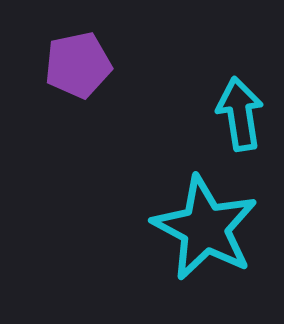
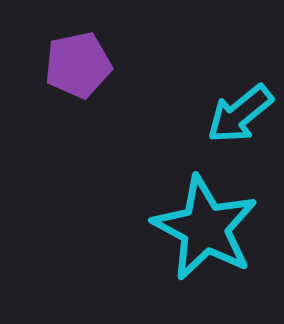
cyan arrow: rotated 120 degrees counterclockwise
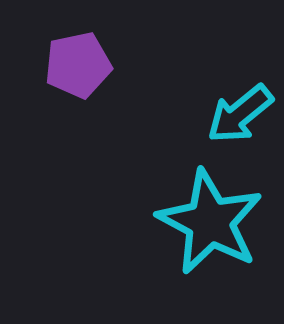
cyan star: moved 5 px right, 6 px up
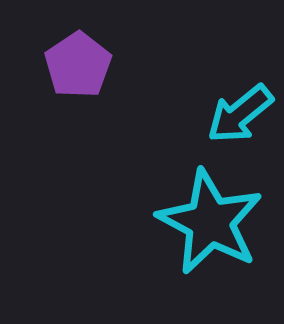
purple pentagon: rotated 22 degrees counterclockwise
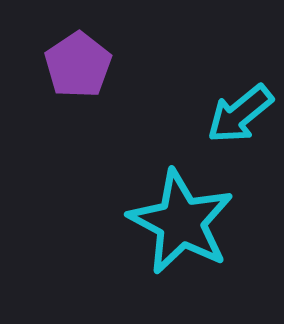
cyan star: moved 29 px left
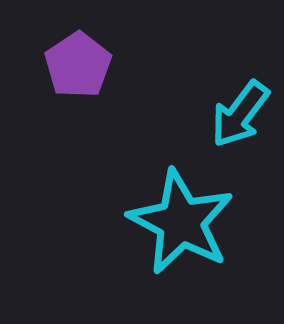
cyan arrow: rotated 14 degrees counterclockwise
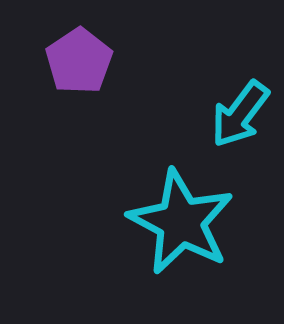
purple pentagon: moved 1 px right, 4 px up
